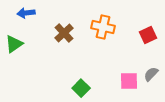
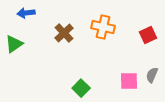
gray semicircle: moved 1 px right, 1 px down; rotated 21 degrees counterclockwise
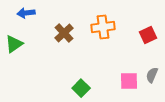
orange cross: rotated 20 degrees counterclockwise
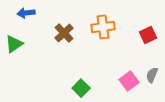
pink square: rotated 36 degrees counterclockwise
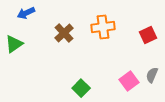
blue arrow: rotated 18 degrees counterclockwise
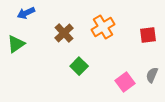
orange cross: rotated 25 degrees counterclockwise
red square: rotated 18 degrees clockwise
green triangle: moved 2 px right
pink square: moved 4 px left, 1 px down
green square: moved 2 px left, 22 px up
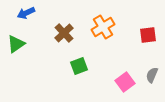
green square: rotated 24 degrees clockwise
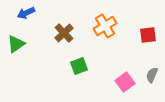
orange cross: moved 2 px right, 1 px up
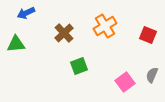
red square: rotated 30 degrees clockwise
green triangle: rotated 30 degrees clockwise
